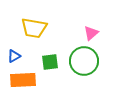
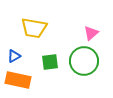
orange rectangle: moved 5 px left; rotated 15 degrees clockwise
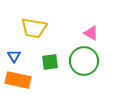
pink triangle: rotated 49 degrees counterclockwise
blue triangle: rotated 32 degrees counterclockwise
